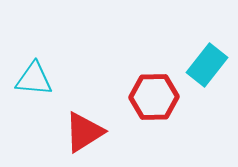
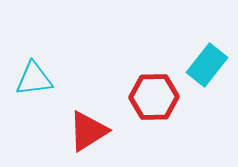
cyan triangle: rotated 12 degrees counterclockwise
red triangle: moved 4 px right, 1 px up
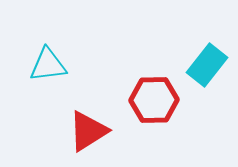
cyan triangle: moved 14 px right, 14 px up
red hexagon: moved 3 px down
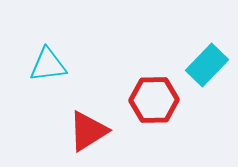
cyan rectangle: rotated 6 degrees clockwise
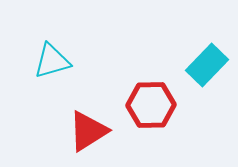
cyan triangle: moved 4 px right, 4 px up; rotated 9 degrees counterclockwise
red hexagon: moved 3 px left, 5 px down
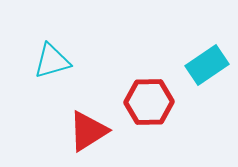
cyan rectangle: rotated 12 degrees clockwise
red hexagon: moved 2 px left, 3 px up
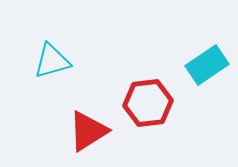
red hexagon: moved 1 px left, 1 px down; rotated 6 degrees counterclockwise
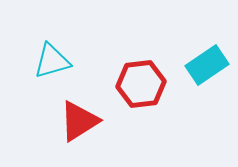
red hexagon: moved 7 px left, 19 px up
red triangle: moved 9 px left, 10 px up
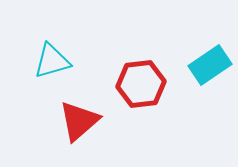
cyan rectangle: moved 3 px right
red triangle: rotated 9 degrees counterclockwise
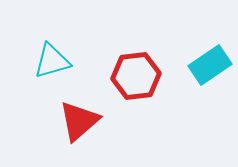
red hexagon: moved 5 px left, 8 px up
